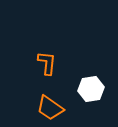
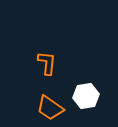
white hexagon: moved 5 px left, 7 px down
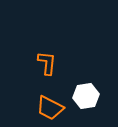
orange trapezoid: rotated 8 degrees counterclockwise
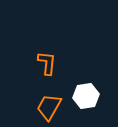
orange trapezoid: moved 1 px left, 1 px up; rotated 92 degrees clockwise
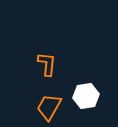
orange L-shape: moved 1 px down
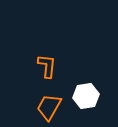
orange L-shape: moved 2 px down
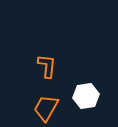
orange trapezoid: moved 3 px left, 1 px down
